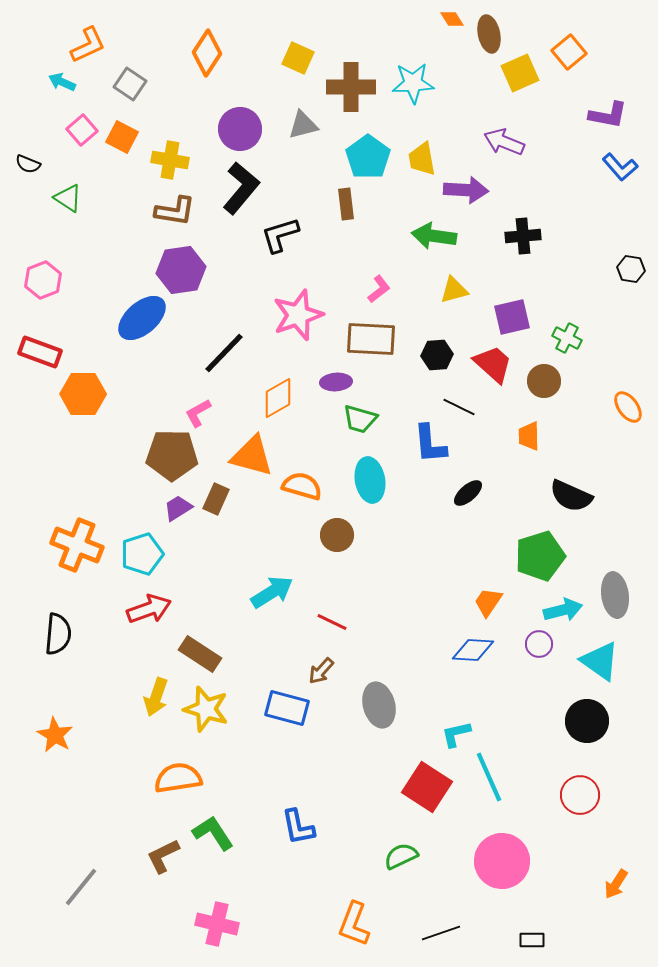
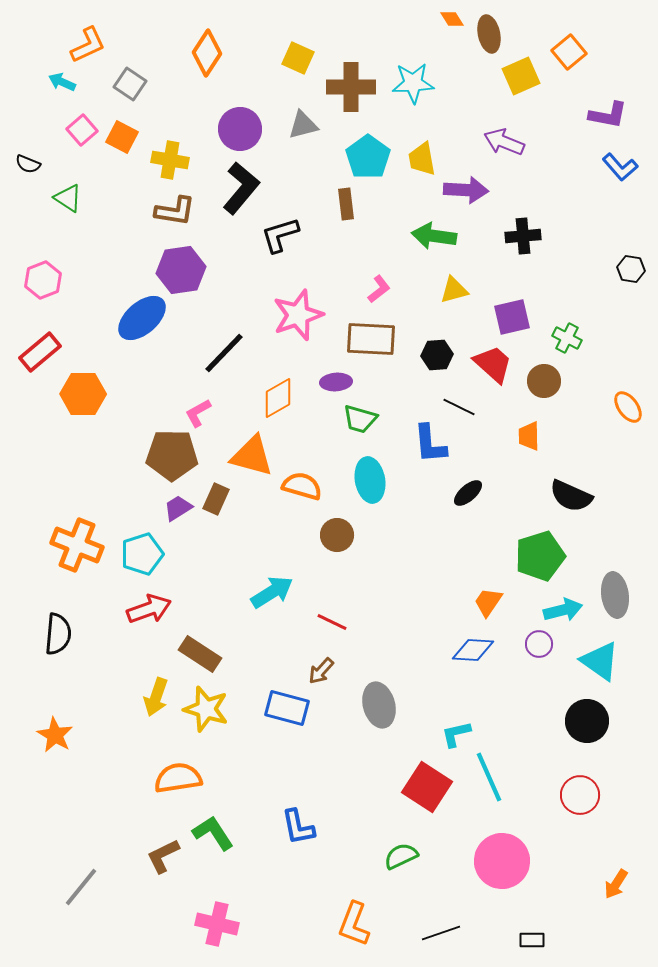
yellow square at (520, 73): moved 1 px right, 3 px down
red rectangle at (40, 352): rotated 60 degrees counterclockwise
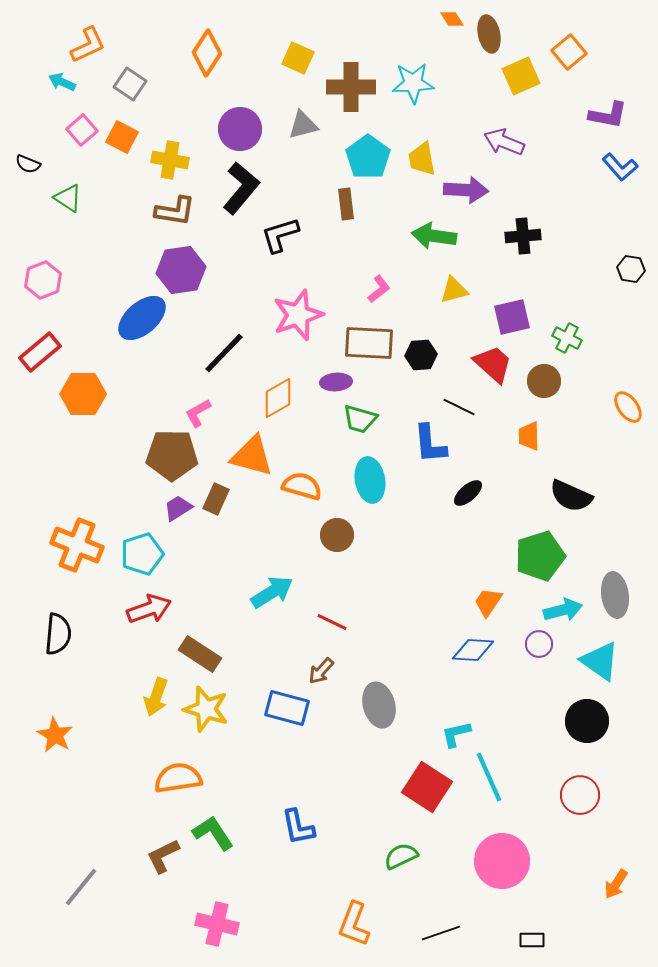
brown rectangle at (371, 339): moved 2 px left, 4 px down
black hexagon at (437, 355): moved 16 px left
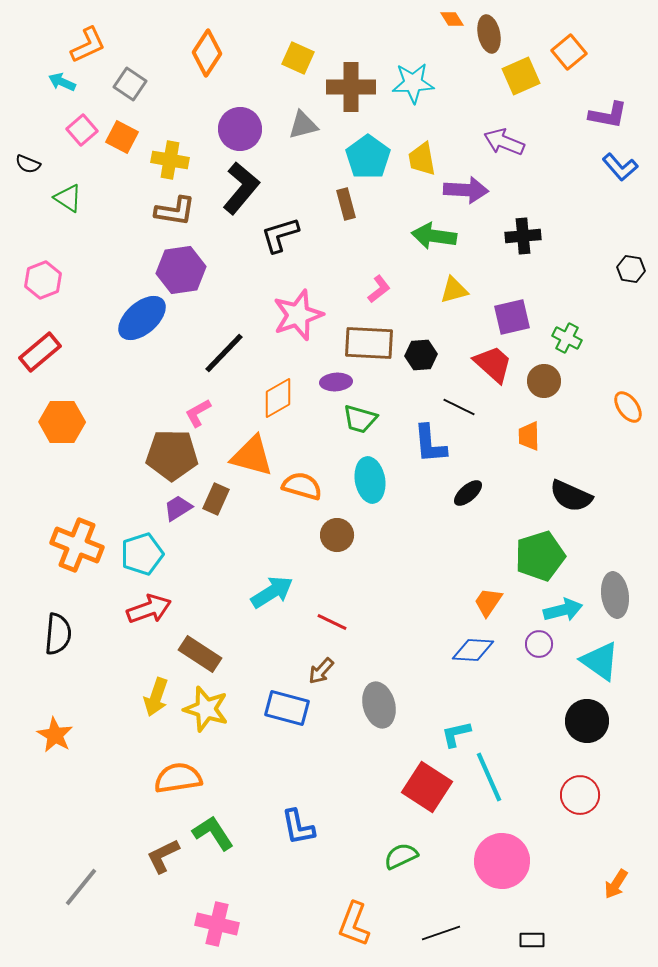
brown rectangle at (346, 204): rotated 8 degrees counterclockwise
orange hexagon at (83, 394): moved 21 px left, 28 px down
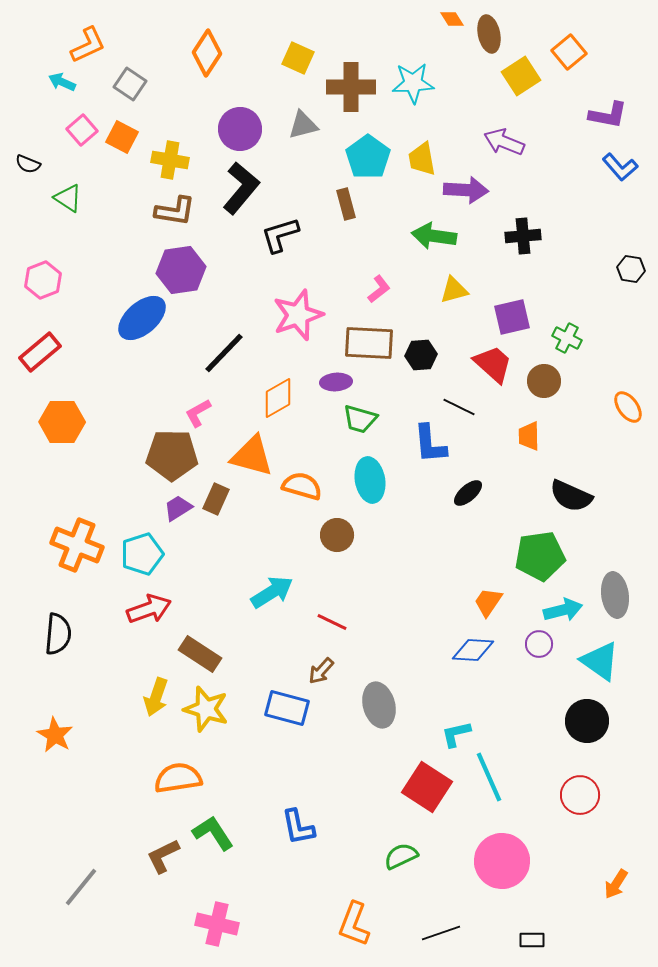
yellow square at (521, 76): rotated 9 degrees counterclockwise
green pentagon at (540, 556): rotated 9 degrees clockwise
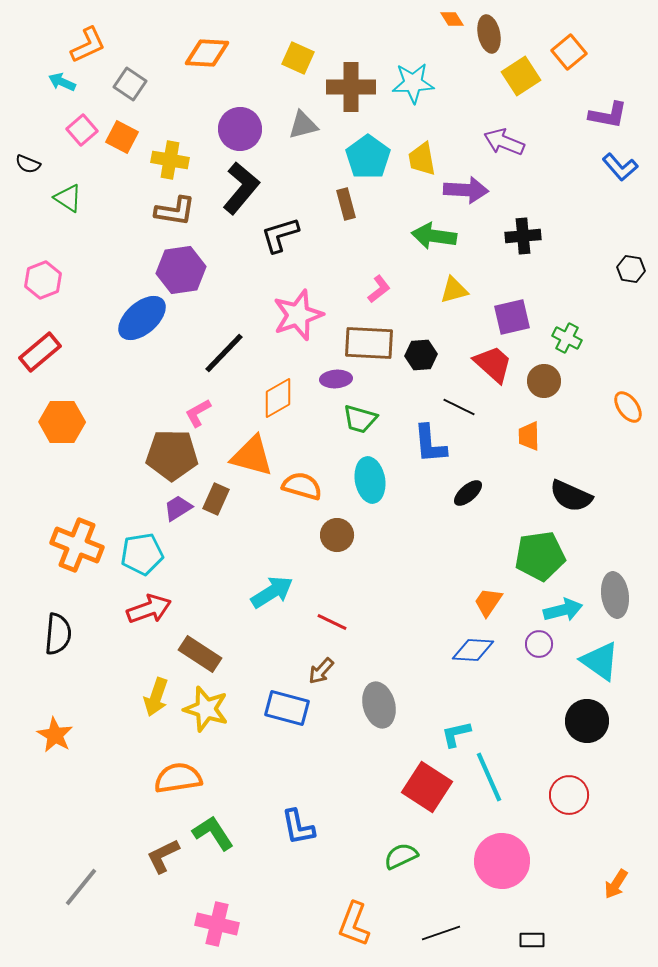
orange diamond at (207, 53): rotated 60 degrees clockwise
purple ellipse at (336, 382): moved 3 px up
cyan pentagon at (142, 554): rotated 9 degrees clockwise
red circle at (580, 795): moved 11 px left
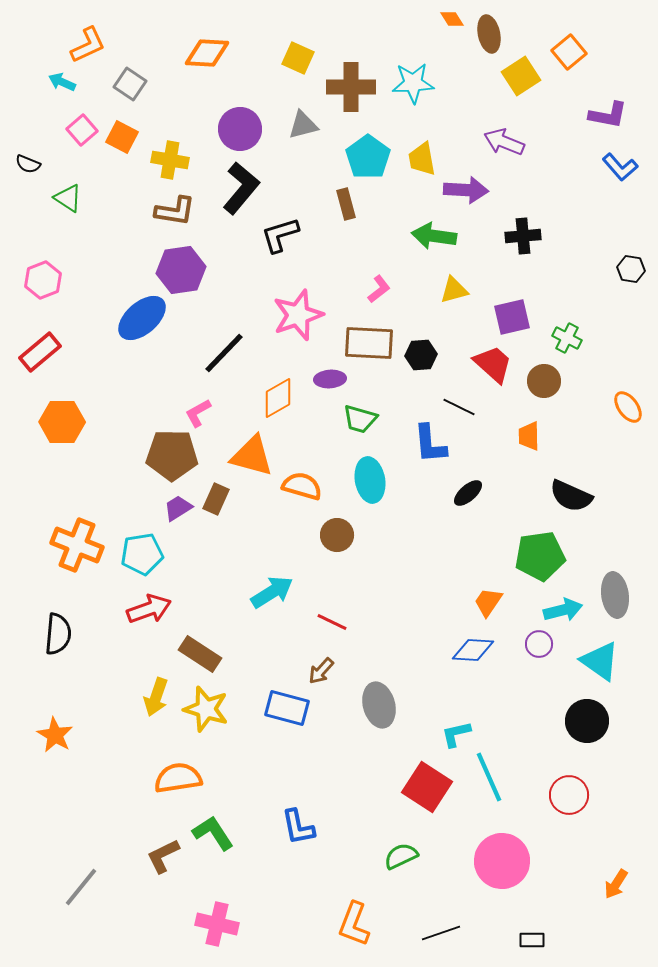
purple ellipse at (336, 379): moved 6 px left
